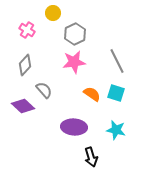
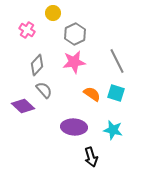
gray diamond: moved 12 px right
cyan star: moved 3 px left
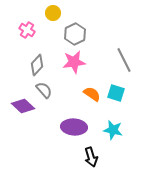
gray line: moved 7 px right, 1 px up
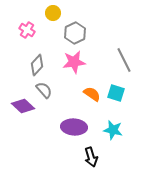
gray hexagon: moved 1 px up
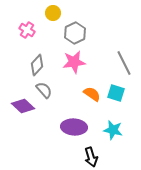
gray line: moved 3 px down
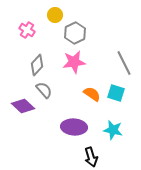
yellow circle: moved 2 px right, 2 px down
